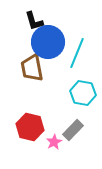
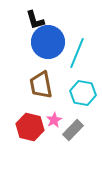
black L-shape: moved 1 px right, 1 px up
brown trapezoid: moved 9 px right, 17 px down
pink star: moved 22 px up
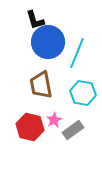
gray rectangle: rotated 10 degrees clockwise
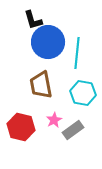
black L-shape: moved 2 px left
cyan line: rotated 16 degrees counterclockwise
red hexagon: moved 9 px left
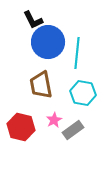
black L-shape: rotated 10 degrees counterclockwise
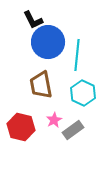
cyan line: moved 2 px down
cyan hexagon: rotated 15 degrees clockwise
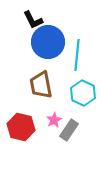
gray rectangle: moved 4 px left; rotated 20 degrees counterclockwise
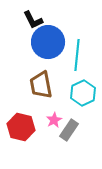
cyan hexagon: rotated 10 degrees clockwise
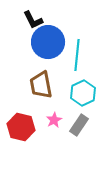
gray rectangle: moved 10 px right, 5 px up
